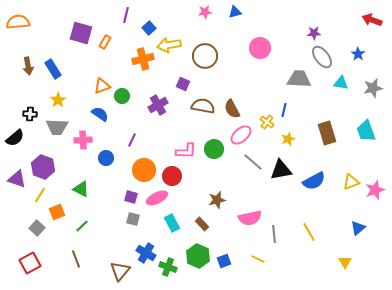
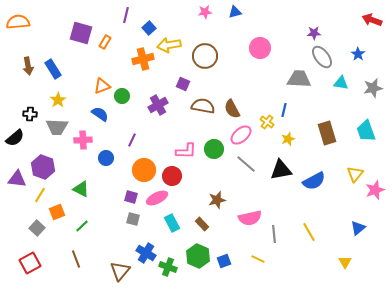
gray line at (253, 162): moved 7 px left, 2 px down
purple triangle at (17, 179): rotated 12 degrees counterclockwise
yellow triangle at (351, 182): moved 4 px right, 8 px up; rotated 30 degrees counterclockwise
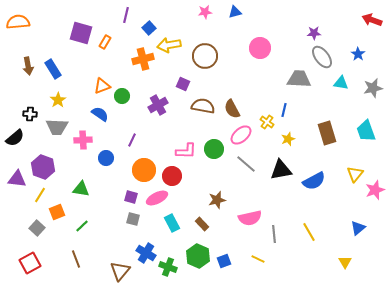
green triangle at (81, 189): rotated 18 degrees counterclockwise
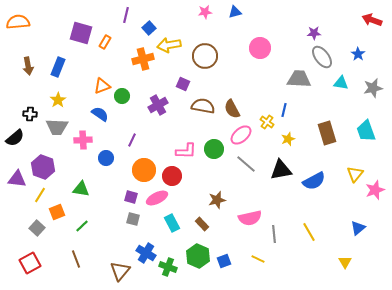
blue rectangle at (53, 69): moved 5 px right, 2 px up; rotated 54 degrees clockwise
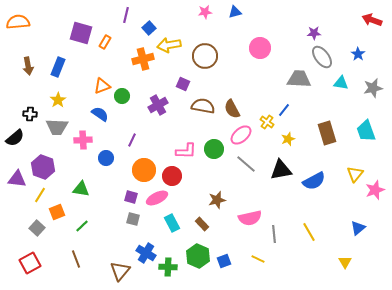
blue line at (284, 110): rotated 24 degrees clockwise
green cross at (168, 267): rotated 18 degrees counterclockwise
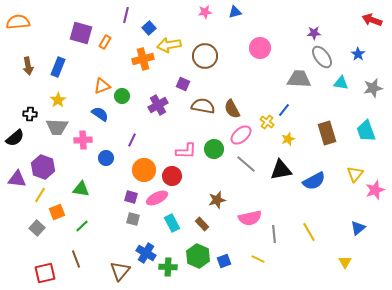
red square at (30, 263): moved 15 px right, 10 px down; rotated 15 degrees clockwise
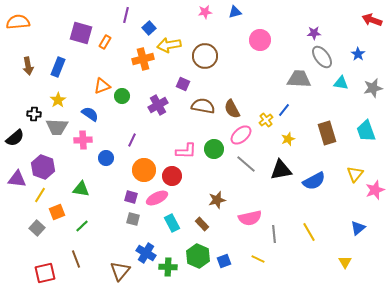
pink circle at (260, 48): moved 8 px up
black cross at (30, 114): moved 4 px right
blue semicircle at (100, 114): moved 10 px left
yellow cross at (267, 122): moved 1 px left, 2 px up; rotated 16 degrees clockwise
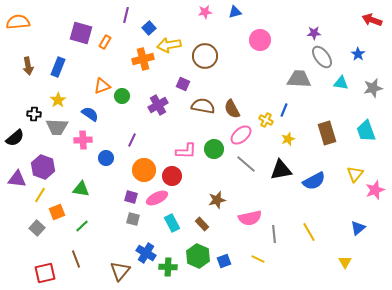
blue line at (284, 110): rotated 16 degrees counterclockwise
yellow cross at (266, 120): rotated 24 degrees counterclockwise
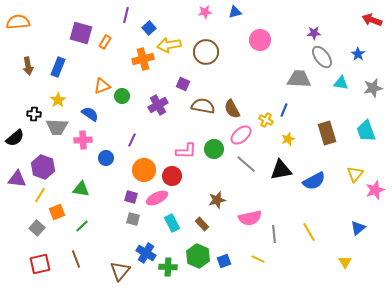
brown circle at (205, 56): moved 1 px right, 4 px up
red square at (45, 273): moved 5 px left, 9 px up
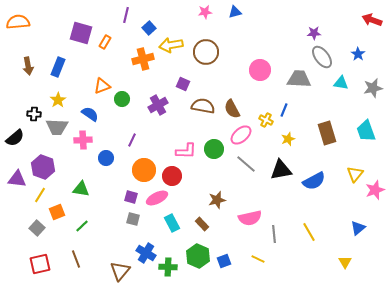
pink circle at (260, 40): moved 30 px down
yellow arrow at (169, 45): moved 2 px right
green circle at (122, 96): moved 3 px down
